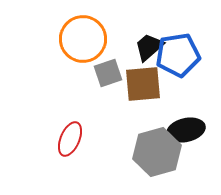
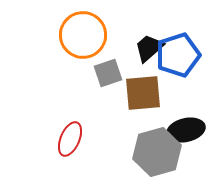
orange circle: moved 4 px up
black trapezoid: moved 1 px down
blue pentagon: rotated 9 degrees counterclockwise
brown square: moved 9 px down
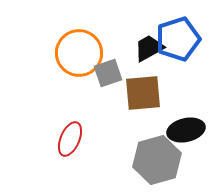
orange circle: moved 4 px left, 18 px down
black trapezoid: rotated 12 degrees clockwise
blue pentagon: moved 16 px up
gray hexagon: moved 8 px down
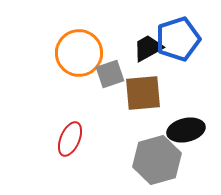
black trapezoid: moved 1 px left
gray square: moved 2 px right, 1 px down
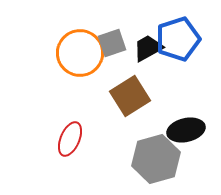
orange circle: moved 1 px right
gray square: moved 2 px right, 31 px up
brown square: moved 13 px left, 3 px down; rotated 27 degrees counterclockwise
gray hexagon: moved 1 px left, 1 px up
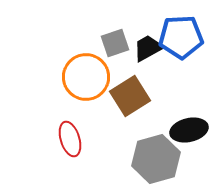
blue pentagon: moved 3 px right, 2 px up; rotated 15 degrees clockwise
gray square: moved 3 px right
orange circle: moved 6 px right, 24 px down
black ellipse: moved 3 px right
red ellipse: rotated 40 degrees counterclockwise
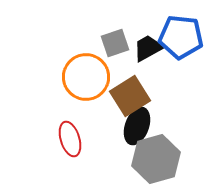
blue pentagon: rotated 9 degrees clockwise
black ellipse: moved 52 px left, 4 px up; rotated 57 degrees counterclockwise
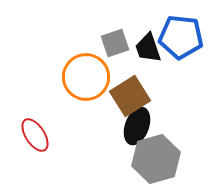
black trapezoid: rotated 80 degrees counterclockwise
red ellipse: moved 35 px left, 4 px up; rotated 16 degrees counterclockwise
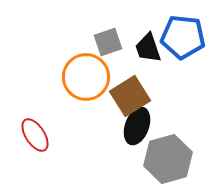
blue pentagon: moved 2 px right
gray square: moved 7 px left, 1 px up
gray hexagon: moved 12 px right
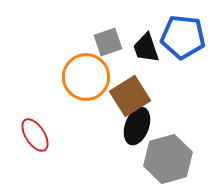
black trapezoid: moved 2 px left
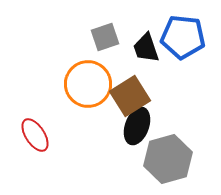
gray square: moved 3 px left, 5 px up
orange circle: moved 2 px right, 7 px down
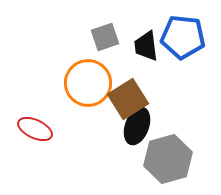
black trapezoid: moved 2 px up; rotated 12 degrees clockwise
orange circle: moved 1 px up
brown square: moved 2 px left, 3 px down
red ellipse: moved 6 px up; rotated 32 degrees counterclockwise
